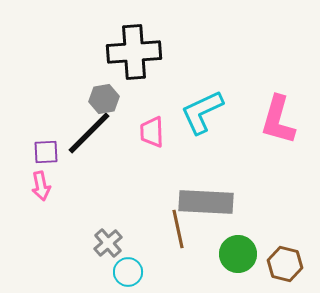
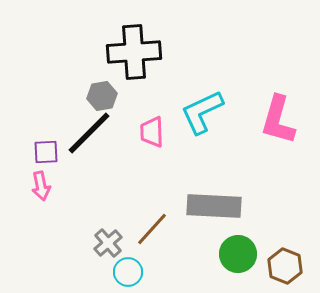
gray hexagon: moved 2 px left, 3 px up
gray rectangle: moved 8 px right, 4 px down
brown line: moved 26 px left; rotated 54 degrees clockwise
brown hexagon: moved 2 px down; rotated 8 degrees clockwise
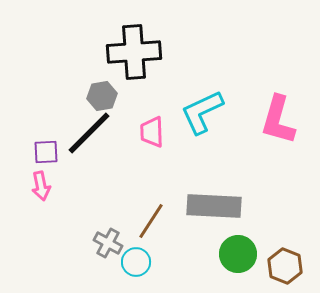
brown line: moved 1 px left, 8 px up; rotated 9 degrees counterclockwise
gray cross: rotated 20 degrees counterclockwise
cyan circle: moved 8 px right, 10 px up
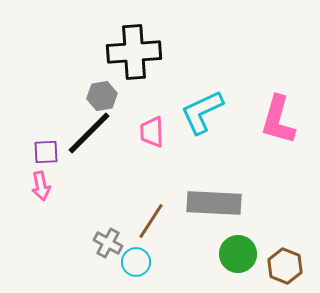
gray rectangle: moved 3 px up
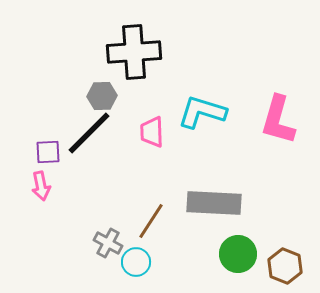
gray hexagon: rotated 8 degrees clockwise
cyan L-shape: rotated 42 degrees clockwise
purple square: moved 2 px right
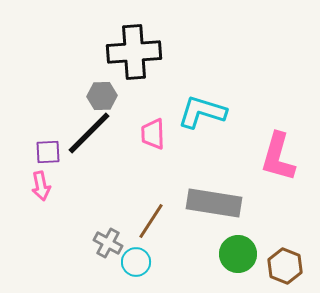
pink L-shape: moved 37 px down
pink trapezoid: moved 1 px right, 2 px down
gray rectangle: rotated 6 degrees clockwise
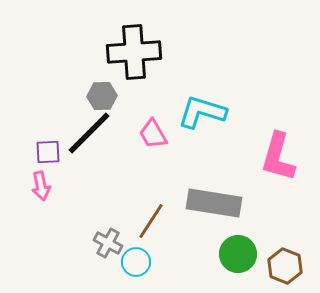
pink trapezoid: rotated 28 degrees counterclockwise
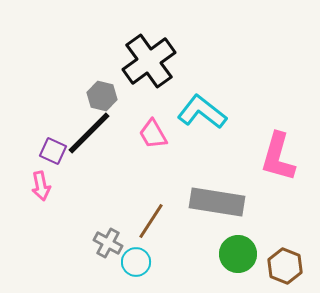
black cross: moved 15 px right, 9 px down; rotated 32 degrees counterclockwise
gray hexagon: rotated 16 degrees clockwise
cyan L-shape: rotated 21 degrees clockwise
purple square: moved 5 px right, 1 px up; rotated 28 degrees clockwise
gray rectangle: moved 3 px right, 1 px up
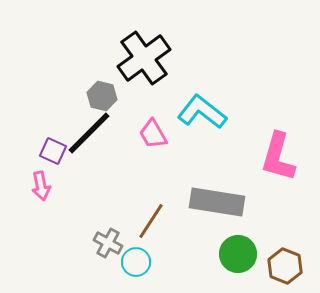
black cross: moved 5 px left, 3 px up
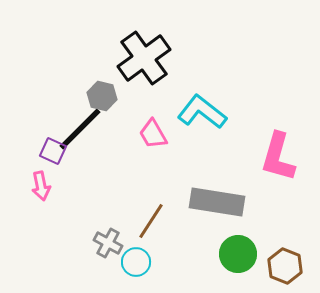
black line: moved 9 px left, 4 px up
